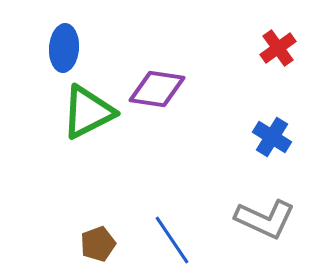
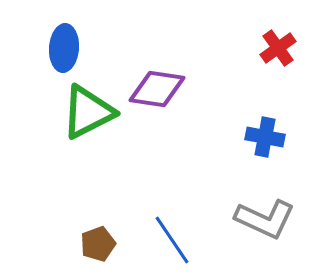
blue cross: moved 7 px left; rotated 21 degrees counterclockwise
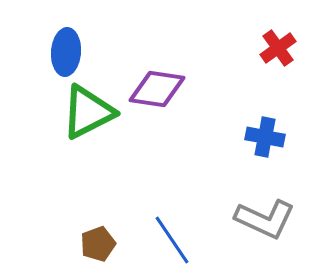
blue ellipse: moved 2 px right, 4 px down
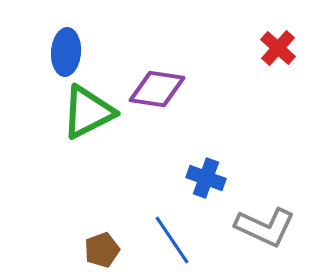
red cross: rotated 12 degrees counterclockwise
blue cross: moved 59 px left, 41 px down; rotated 9 degrees clockwise
gray L-shape: moved 8 px down
brown pentagon: moved 4 px right, 6 px down
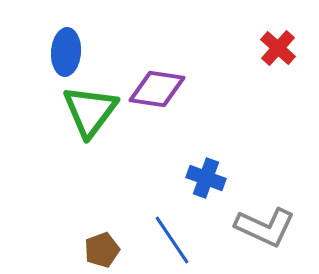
green triangle: moved 2 px right, 1 px up; rotated 26 degrees counterclockwise
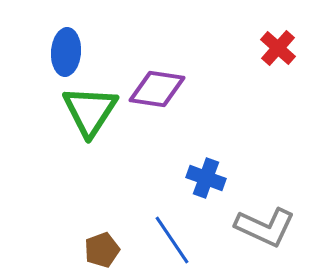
green triangle: rotated 4 degrees counterclockwise
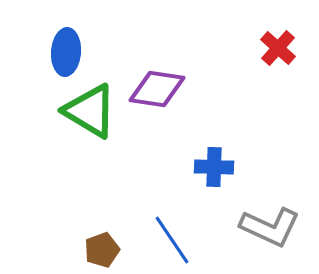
green triangle: rotated 32 degrees counterclockwise
blue cross: moved 8 px right, 11 px up; rotated 18 degrees counterclockwise
gray L-shape: moved 5 px right
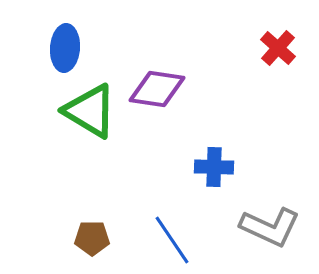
blue ellipse: moved 1 px left, 4 px up
brown pentagon: moved 10 px left, 12 px up; rotated 20 degrees clockwise
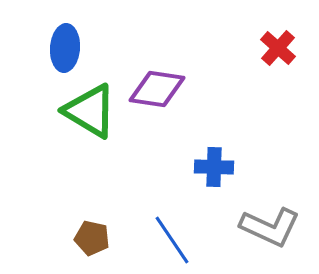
brown pentagon: rotated 12 degrees clockwise
